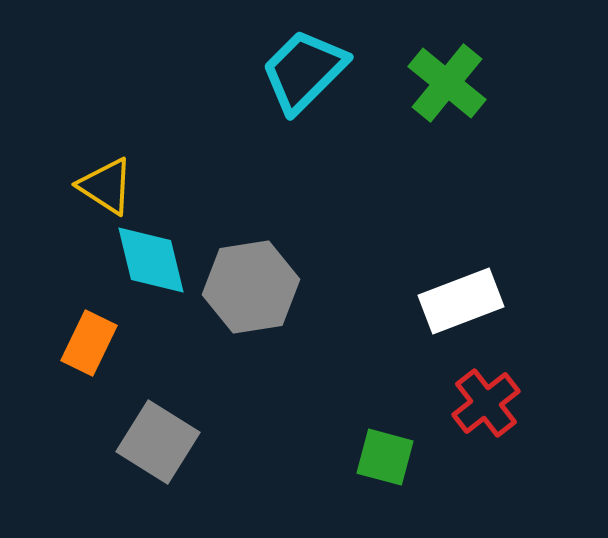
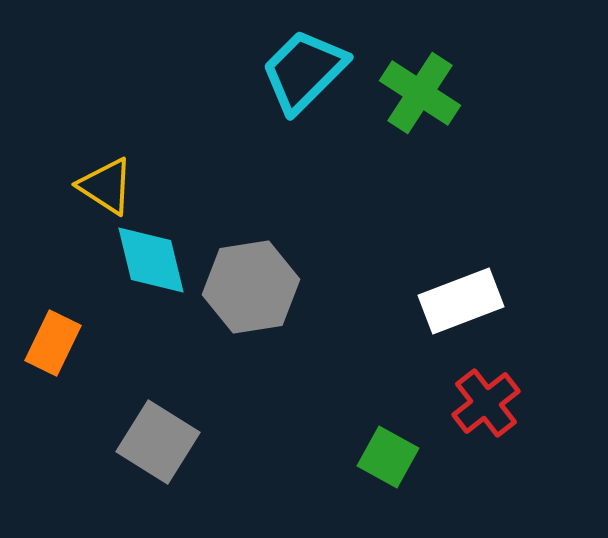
green cross: moved 27 px left, 10 px down; rotated 6 degrees counterclockwise
orange rectangle: moved 36 px left
green square: moved 3 px right; rotated 14 degrees clockwise
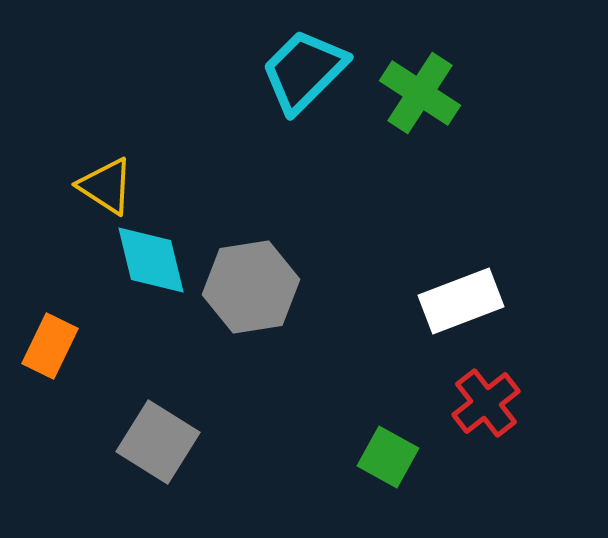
orange rectangle: moved 3 px left, 3 px down
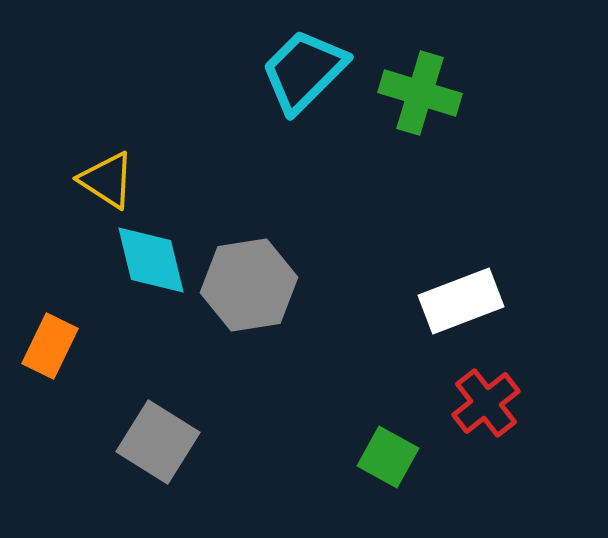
green cross: rotated 16 degrees counterclockwise
yellow triangle: moved 1 px right, 6 px up
gray hexagon: moved 2 px left, 2 px up
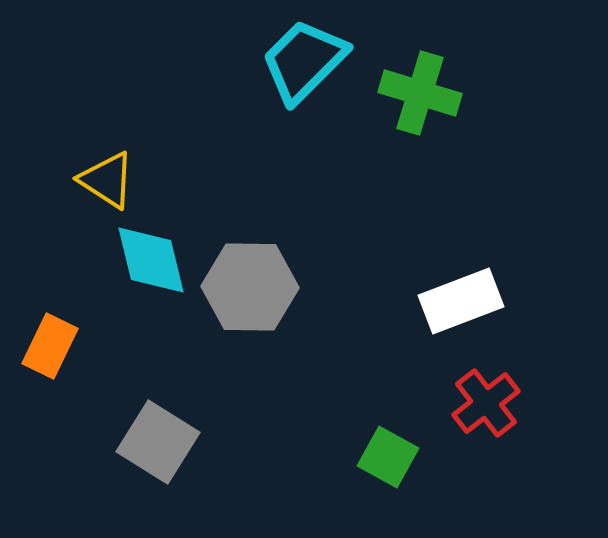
cyan trapezoid: moved 10 px up
gray hexagon: moved 1 px right, 2 px down; rotated 10 degrees clockwise
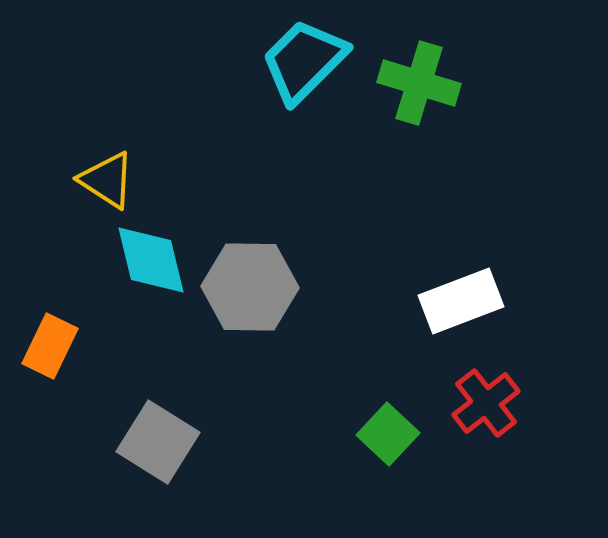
green cross: moved 1 px left, 10 px up
green square: moved 23 px up; rotated 14 degrees clockwise
